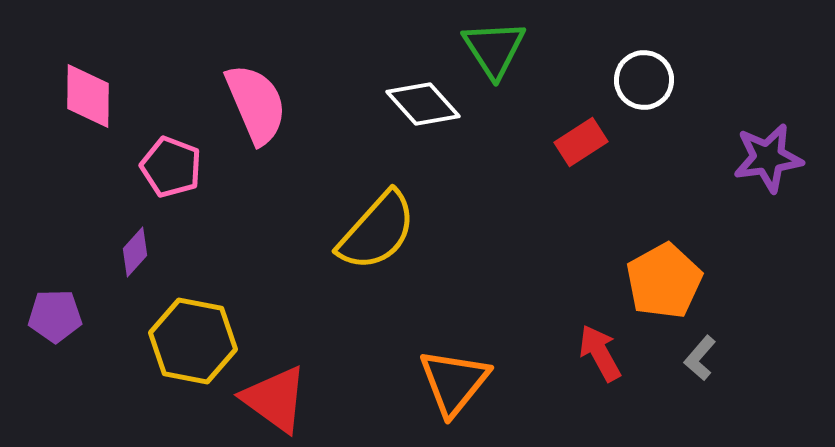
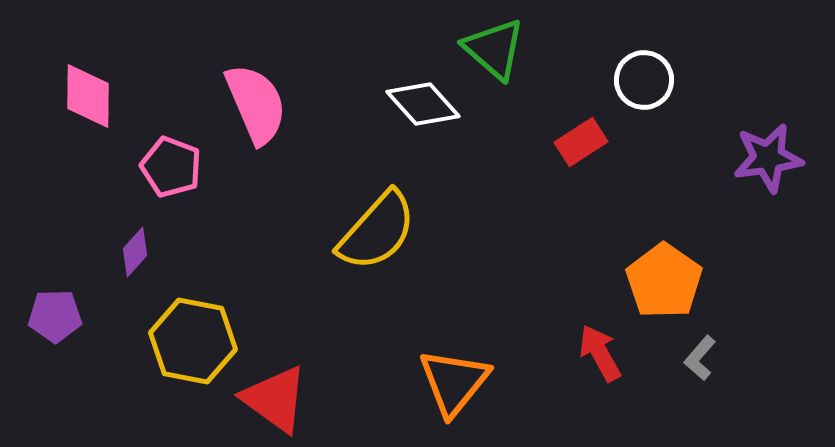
green triangle: rotated 16 degrees counterclockwise
orange pentagon: rotated 8 degrees counterclockwise
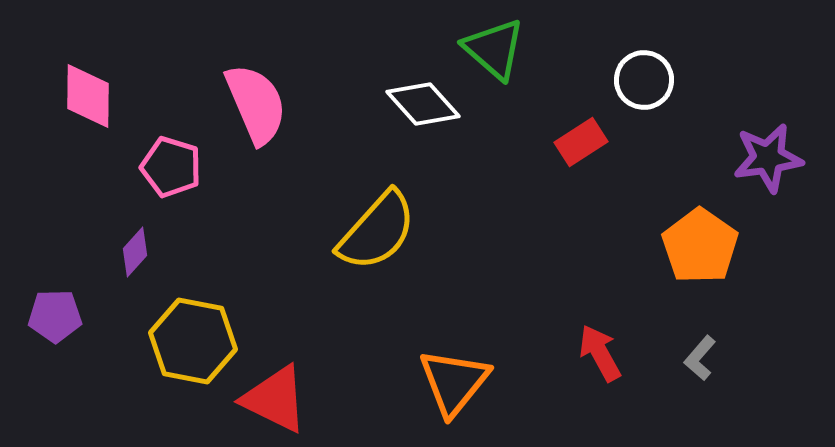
pink pentagon: rotated 4 degrees counterclockwise
orange pentagon: moved 36 px right, 35 px up
red triangle: rotated 10 degrees counterclockwise
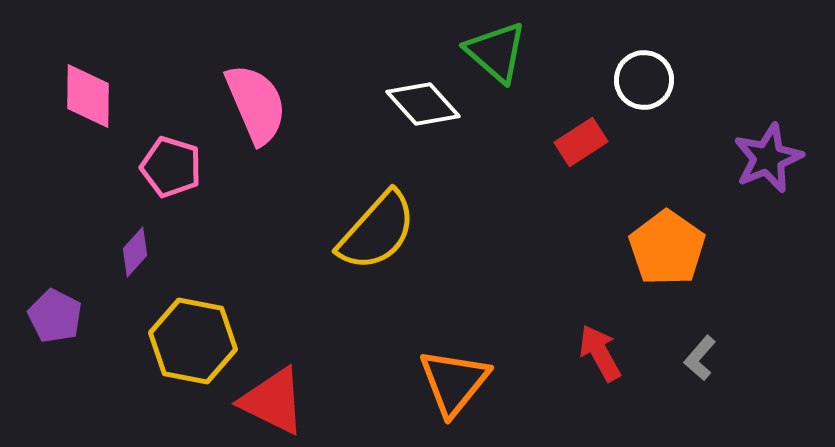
green triangle: moved 2 px right, 3 px down
purple star: rotated 14 degrees counterclockwise
orange pentagon: moved 33 px left, 2 px down
purple pentagon: rotated 28 degrees clockwise
red triangle: moved 2 px left, 2 px down
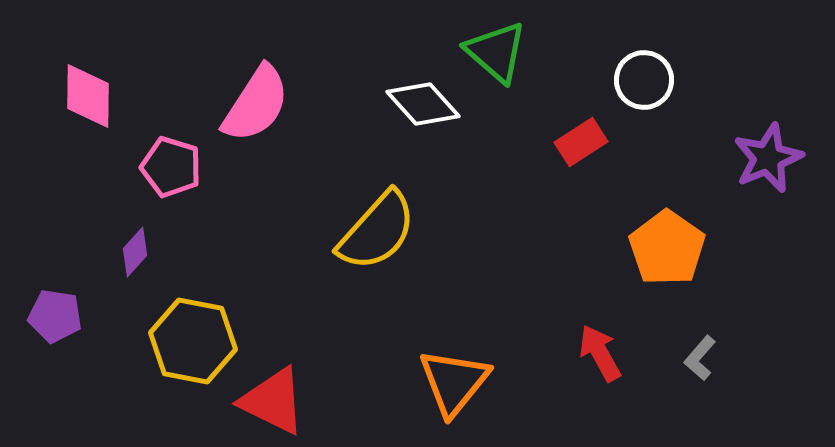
pink semicircle: rotated 56 degrees clockwise
purple pentagon: rotated 18 degrees counterclockwise
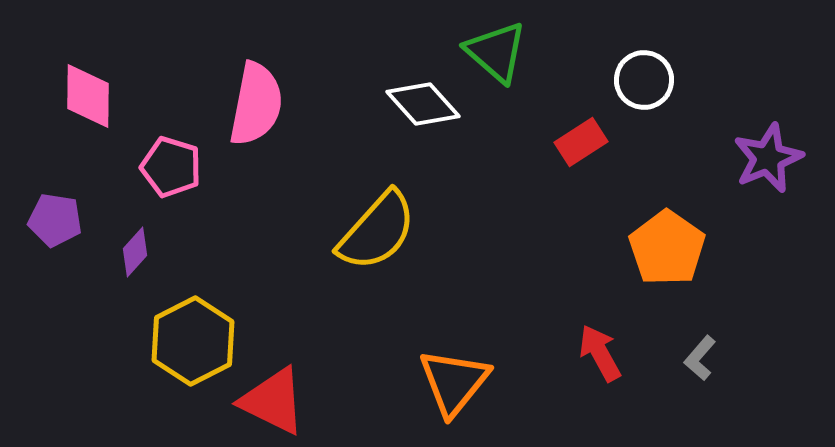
pink semicircle: rotated 22 degrees counterclockwise
purple pentagon: moved 96 px up
yellow hexagon: rotated 22 degrees clockwise
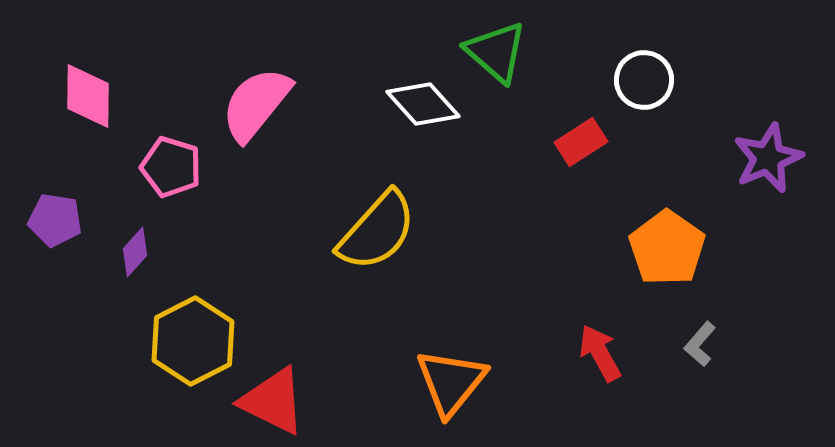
pink semicircle: rotated 152 degrees counterclockwise
gray L-shape: moved 14 px up
orange triangle: moved 3 px left
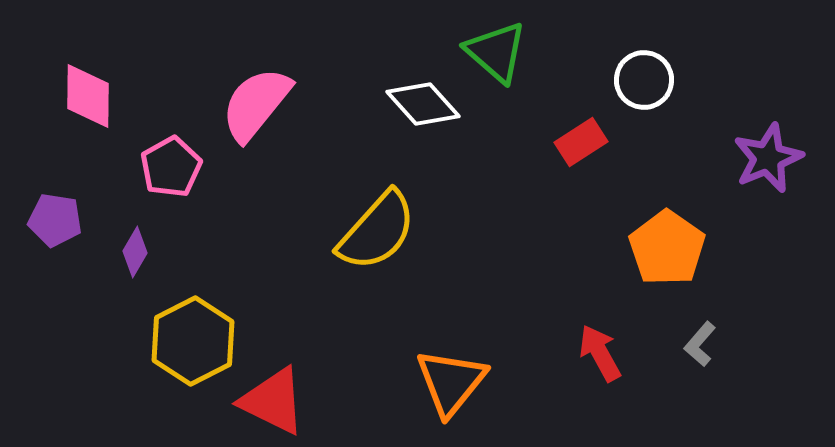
pink pentagon: rotated 26 degrees clockwise
purple diamond: rotated 12 degrees counterclockwise
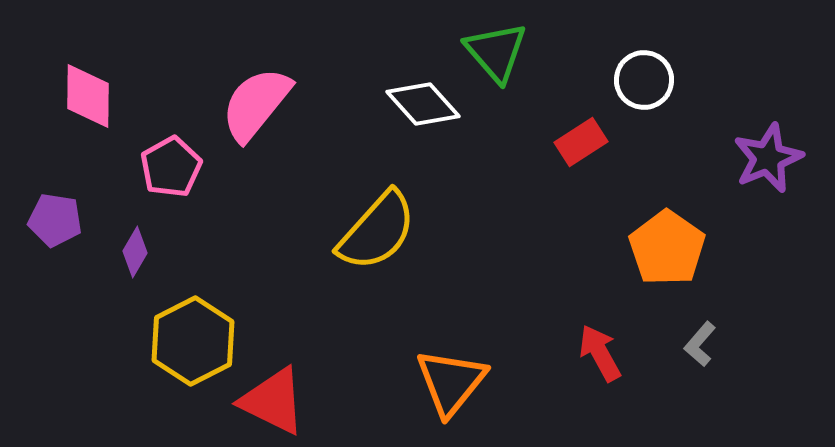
green triangle: rotated 8 degrees clockwise
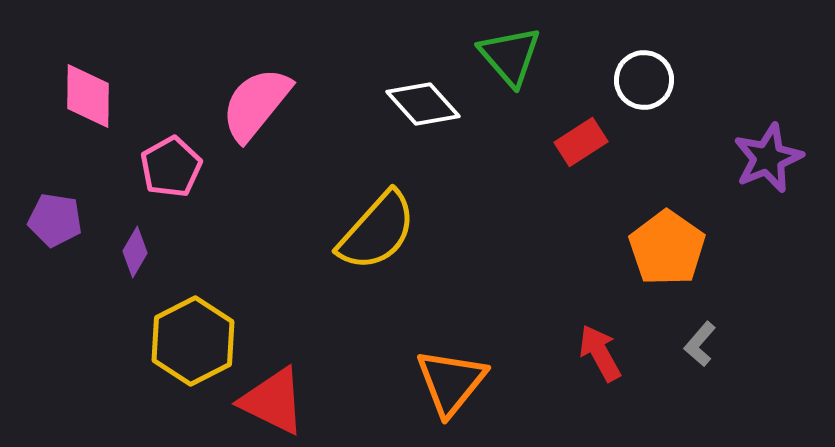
green triangle: moved 14 px right, 4 px down
